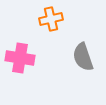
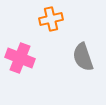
pink cross: rotated 12 degrees clockwise
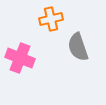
gray semicircle: moved 5 px left, 10 px up
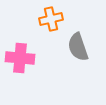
pink cross: rotated 16 degrees counterclockwise
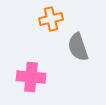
pink cross: moved 11 px right, 19 px down
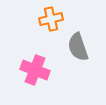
pink cross: moved 4 px right, 7 px up; rotated 16 degrees clockwise
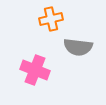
gray semicircle: rotated 64 degrees counterclockwise
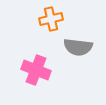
pink cross: moved 1 px right
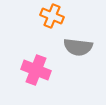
orange cross: moved 1 px right, 3 px up; rotated 35 degrees clockwise
